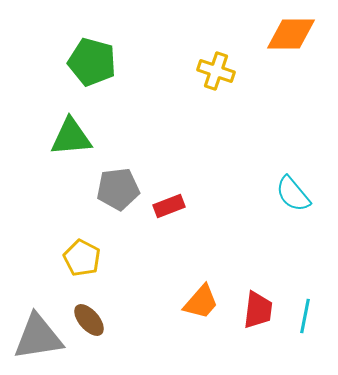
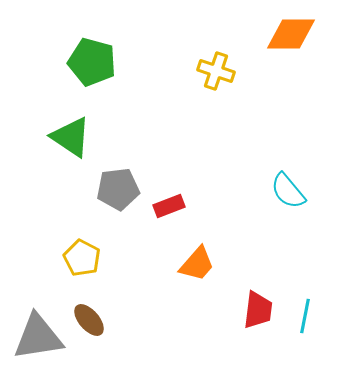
green triangle: rotated 39 degrees clockwise
cyan semicircle: moved 5 px left, 3 px up
orange trapezoid: moved 4 px left, 38 px up
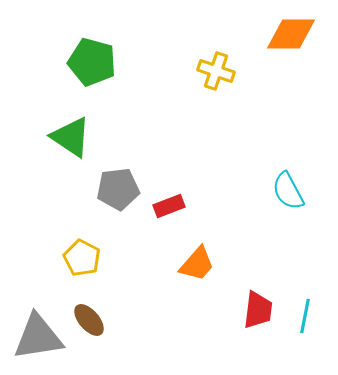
cyan semicircle: rotated 12 degrees clockwise
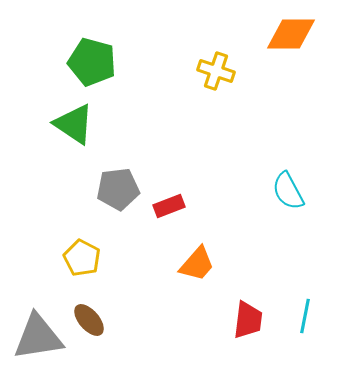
green triangle: moved 3 px right, 13 px up
red trapezoid: moved 10 px left, 10 px down
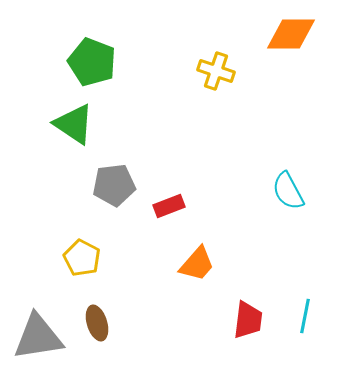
green pentagon: rotated 6 degrees clockwise
gray pentagon: moved 4 px left, 4 px up
brown ellipse: moved 8 px right, 3 px down; rotated 24 degrees clockwise
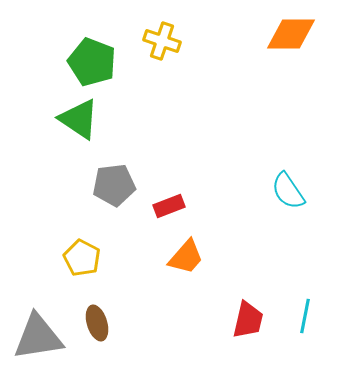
yellow cross: moved 54 px left, 30 px up
green triangle: moved 5 px right, 5 px up
cyan semicircle: rotated 6 degrees counterclockwise
orange trapezoid: moved 11 px left, 7 px up
red trapezoid: rotated 6 degrees clockwise
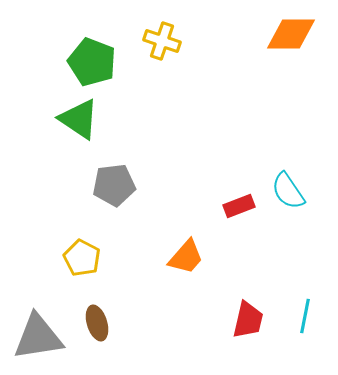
red rectangle: moved 70 px right
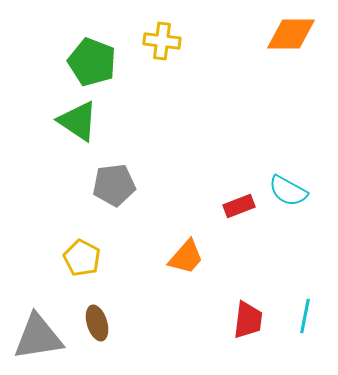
yellow cross: rotated 12 degrees counterclockwise
green triangle: moved 1 px left, 2 px down
cyan semicircle: rotated 27 degrees counterclockwise
red trapezoid: rotated 6 degrees counterclockwise
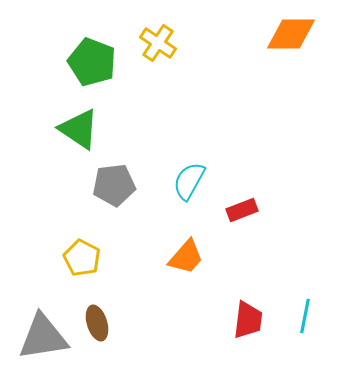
yellow cross: moved 4 px left, 2 px down; rotated 27 degrees clockwise
green triangle: moved 1 px right, 8 px down
cyan semicircle: moved 99 px left, 10 px up; rotated 90 degrees clockwise
red rectangle: moved 3 px right, 4 px down
gray triangle: moved 5 px right
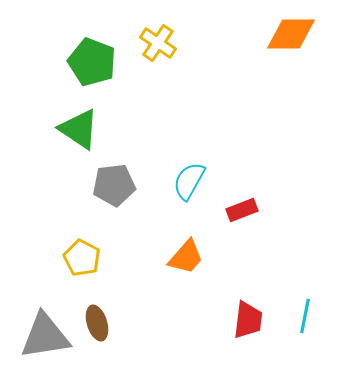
gray triangle: moved 2 px right, 1 px up
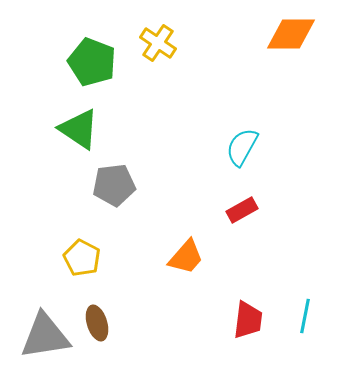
cyan semicircle: moved 53 px right, 34 px up
red rectangle: rotated 8 degrees counterclockwise
